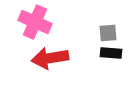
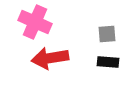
gray square: moved 1 px left, 1 px down
black rectangle: moved 3 px left, 9 px down
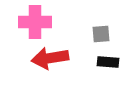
pink cross: rotated 24 degrees counterclockwise
gray square: moved 6 px left
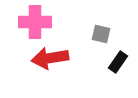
gray square: rotated 18 degrees clockwise
black rectangle: moved 10 px right; rotated 60 degrees counterclockwise
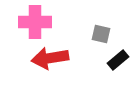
black rectangle: moved 2 px up; rotated 15 degrees clockwise
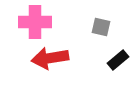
gray square: moved 7 px up
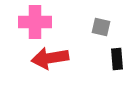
black rectangle: moved 1 px left, 1 px up; rotated 55 degrees counterclockwise
